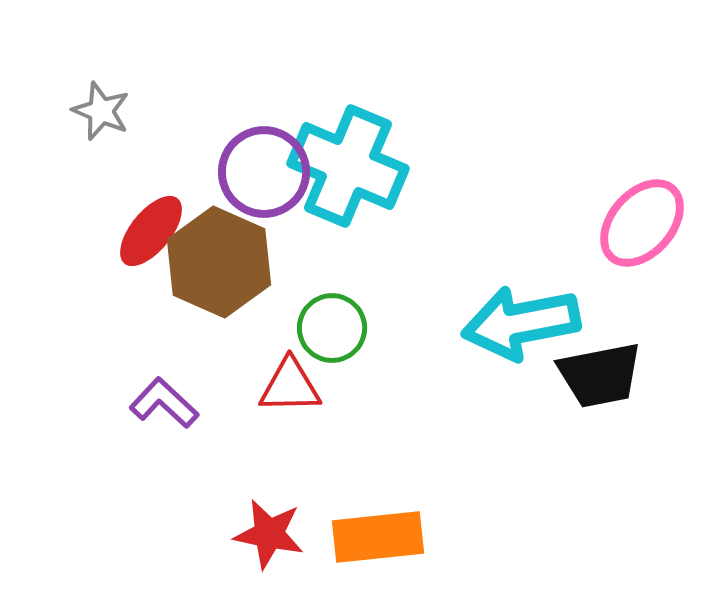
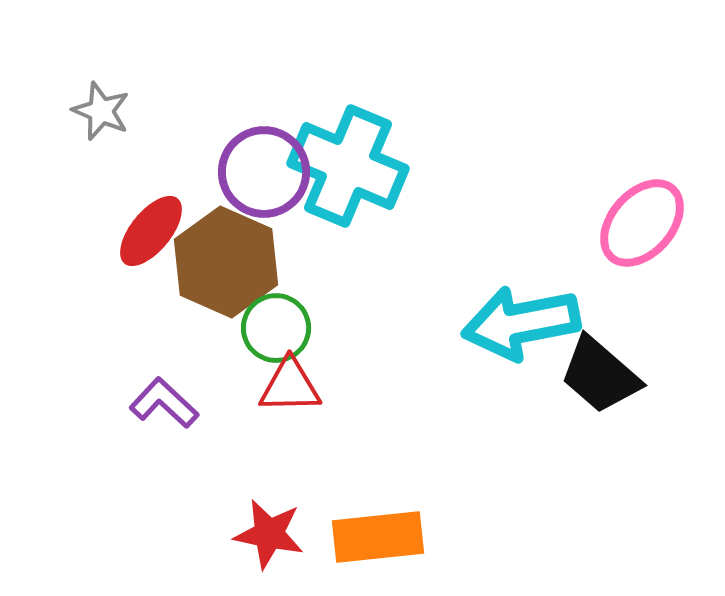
brown hexagon: moved 7 px right
green circle: moved 56 px left
black trapezoid: rotated 52 degrees clockwise
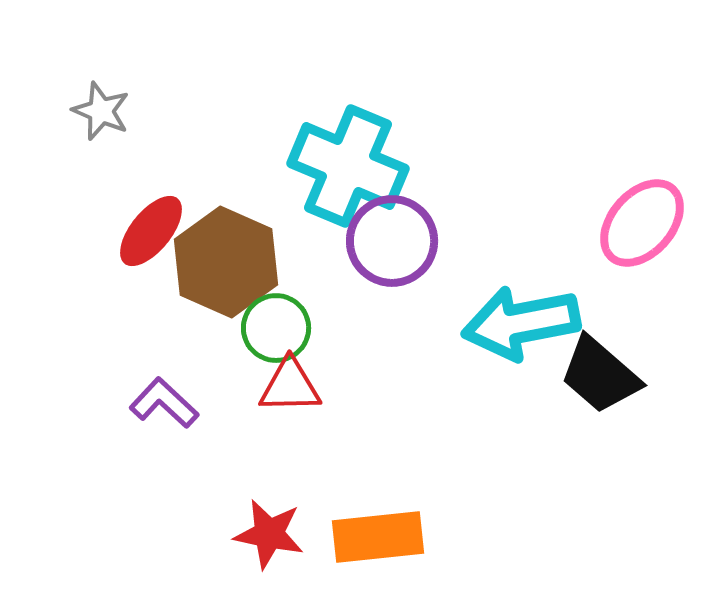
purple circle: moved 128 px right, 69 px down
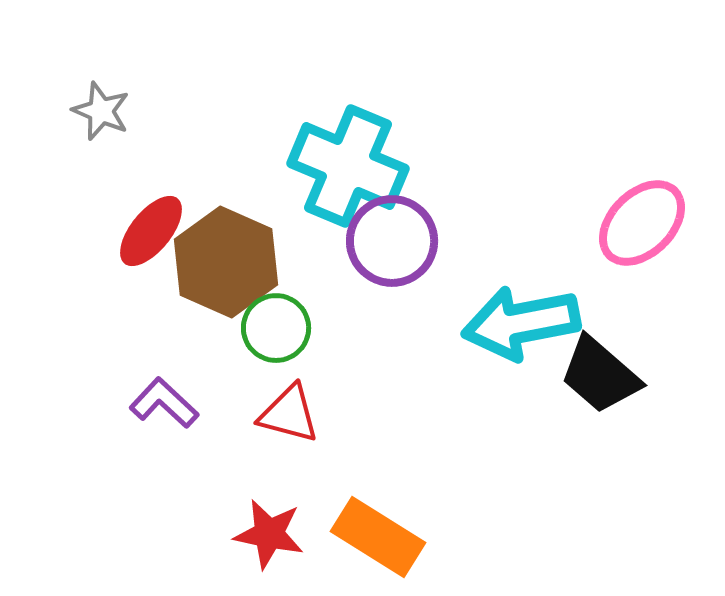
pink ellipse: rotated 4 degrees clockwise
red triangle: moved 1 px left, 28 px down; rotated 16 degrees clockwise
orange rectangle: rotated 38 degrees clockwise
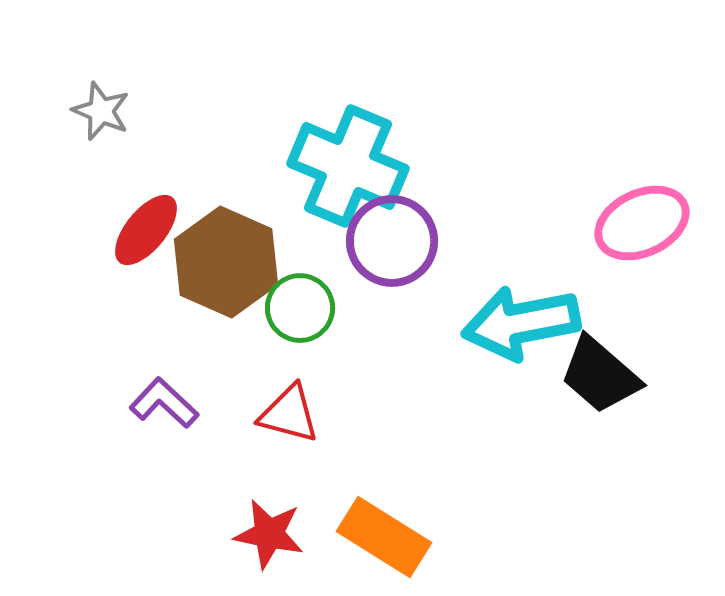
pink ellipse: rotated 20 degrees clockwise
red ellipse: moved 5 px left, 1 px up
green circle: moved 24 px right, 20 px up
orange rectangle: moved 6 px right
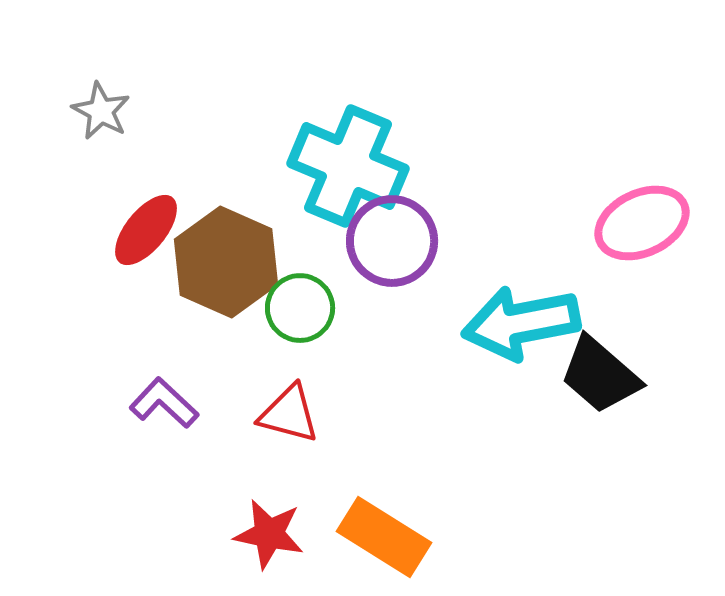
gray star: rotated 6 degrees clockwise
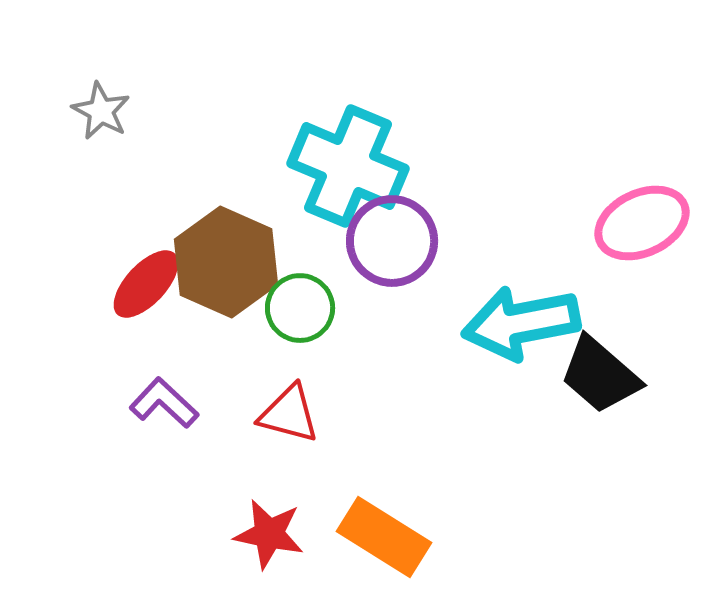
red ellipse: moved 54 px down; rotated 4 degrees clockwise
